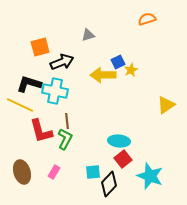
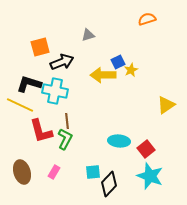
red square: moved 23 px right, 10 px up
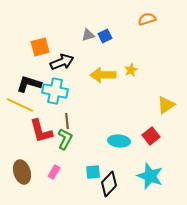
blue square: moved 13 px left, 26 px up
red square: moved 5 px right, 13 px up
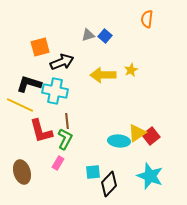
orange semicircle: rotated 66 degrees counterclockwise
blue square: rotated 24 degrees counterclockwise
yellow triangle: moved 29 px left, 28 px down
pink rectangle: moved 4 px right, 9 px up
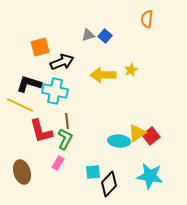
cyan star: rotated 12 degrees counterclockwise
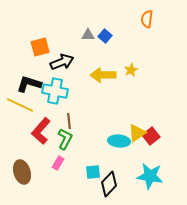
gray triangle: rotated 16 degrees clockwise
brown line: moved 2 px right
red L-shape: rotated 56 degrees clockwise
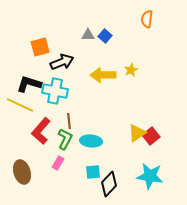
cyan ellipse: moved 28 px left
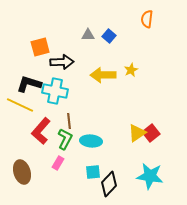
blue square: moved 4 px right
black arrow: rotated 20 degrees clockwise
red square: moved 3 px up
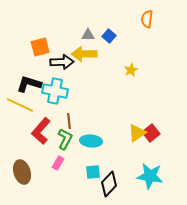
yellow arrow: moved 19 px left, 21 px up
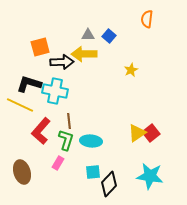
green L-shape: moved 1 px right, 1 px down; rotated 10 degrees counterclockwise
